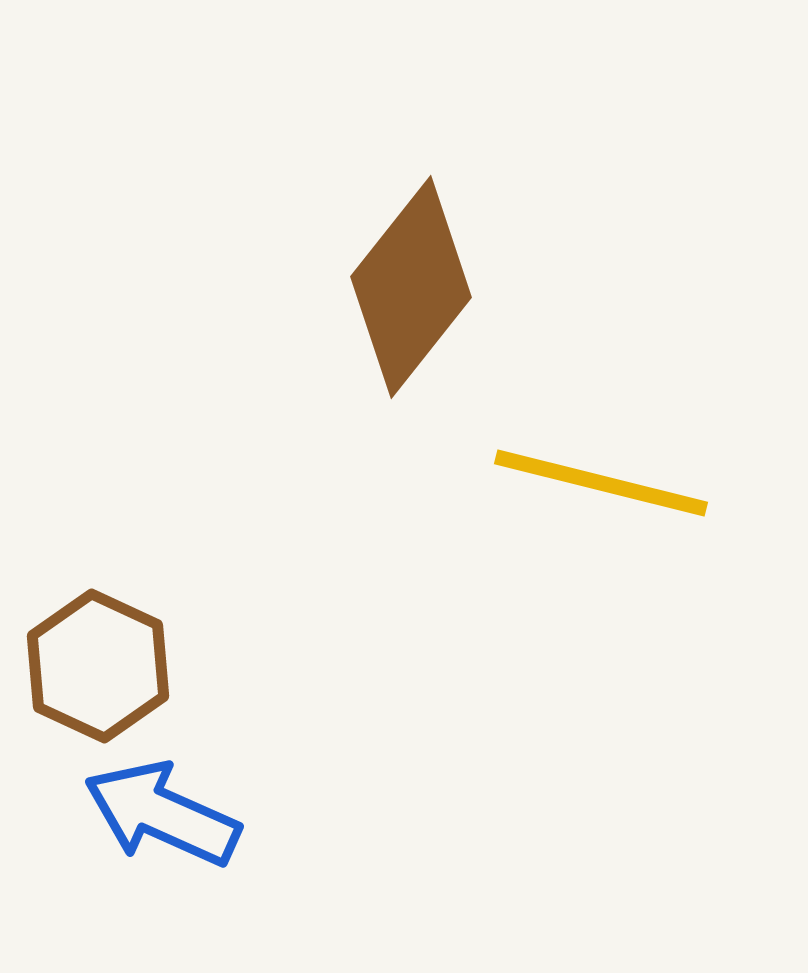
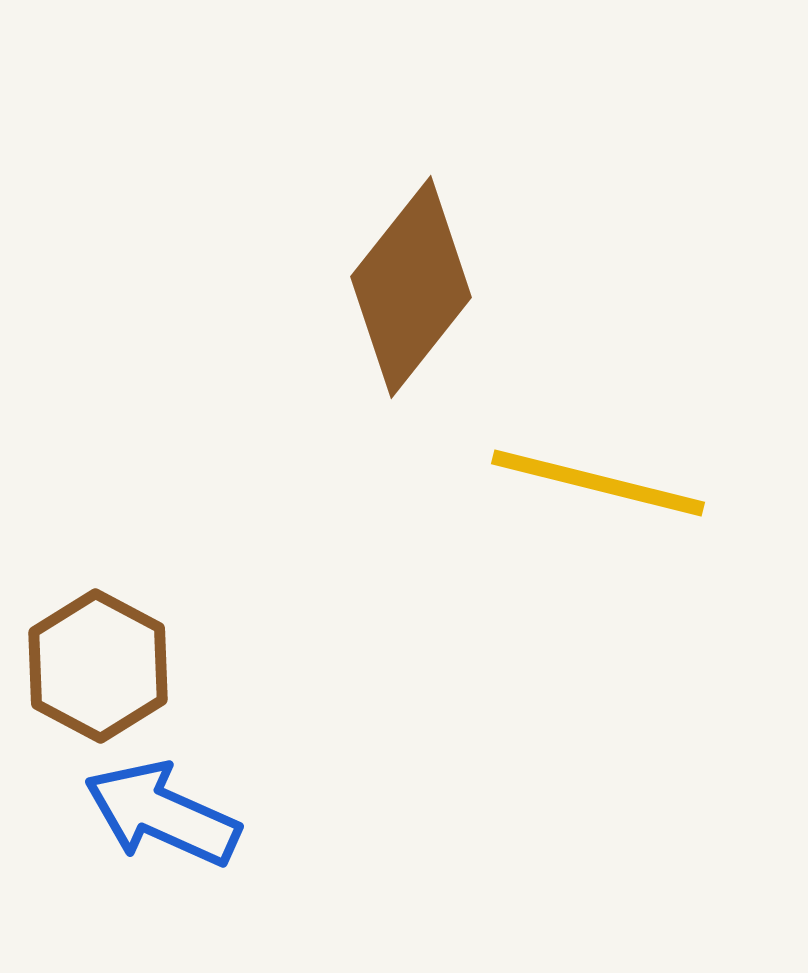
yellow line: moved 3 px left
brown hexagon: rotated 3 degrees clockwise
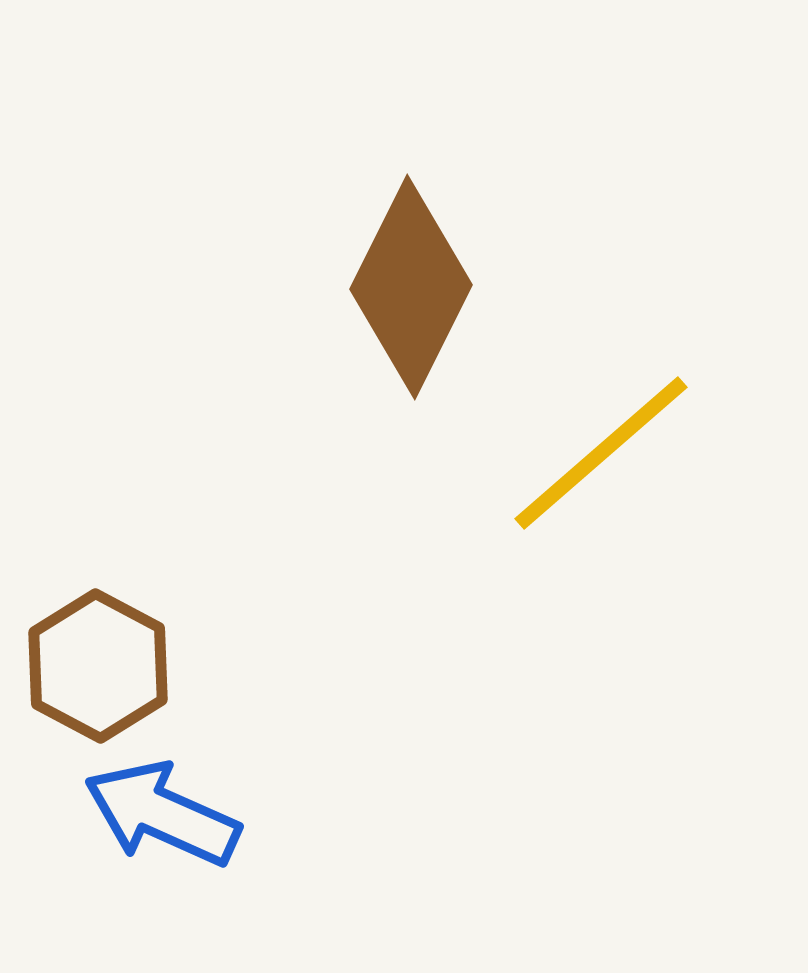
brown diamond: rotated 12 degrees counterclockwise
yellow line: moved 3 px right, 30 px up; rotated 55 degrees counterclockwise
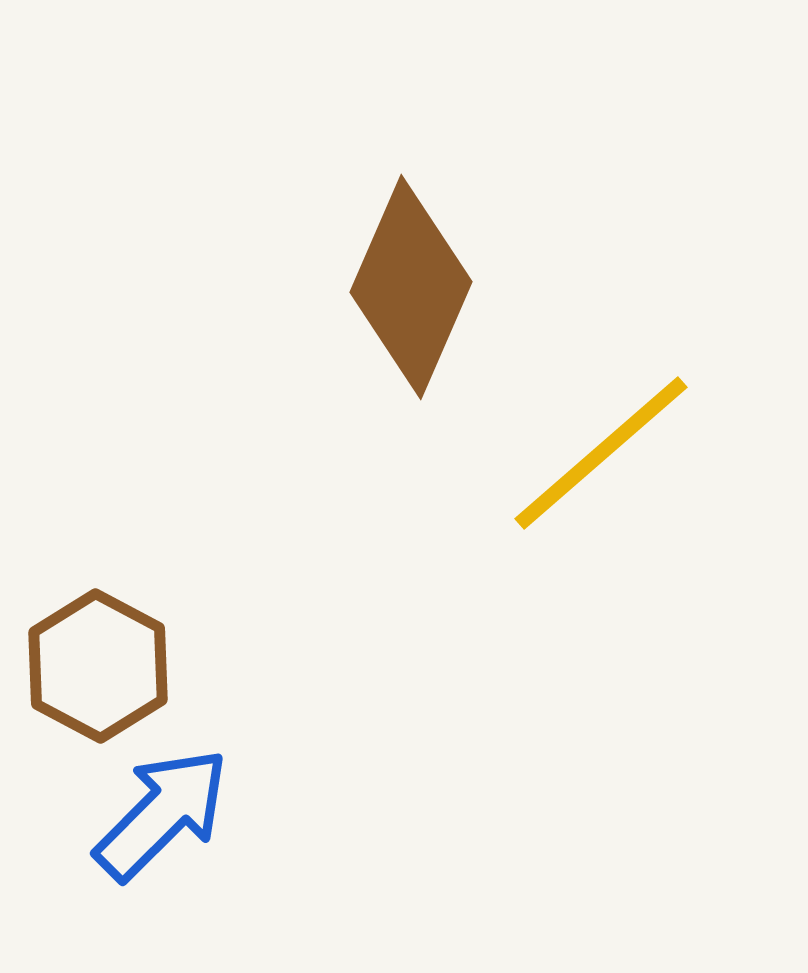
brown diamond: rotated 3 degrees counterclockwise
blue arrow: rotated 111 degrees clockwise
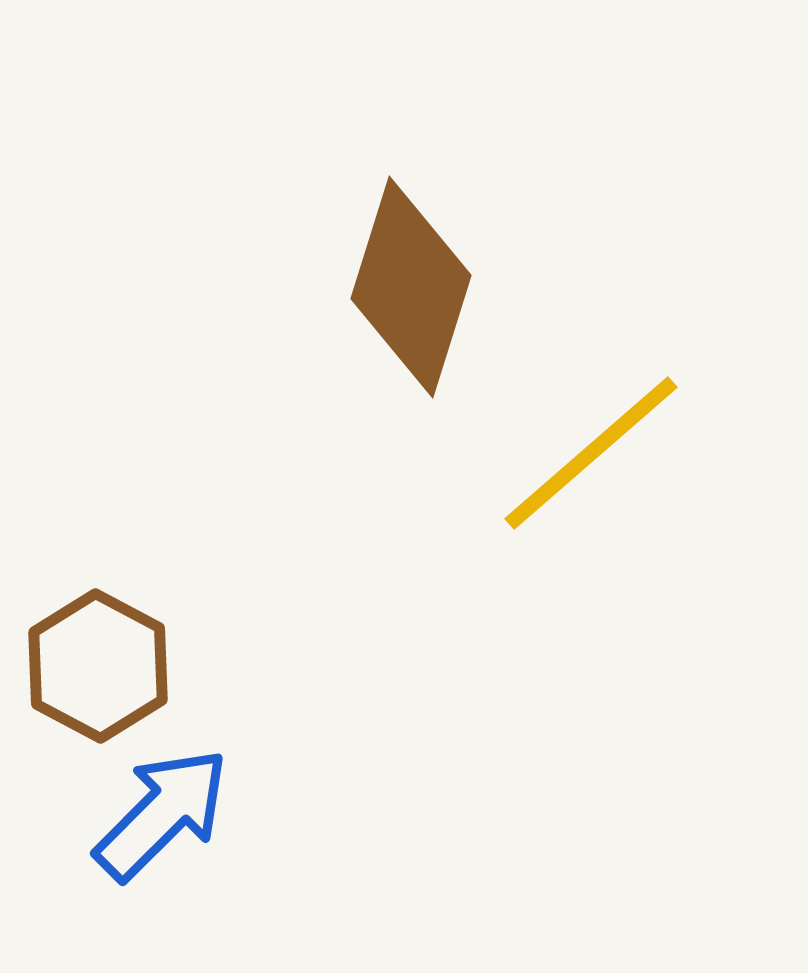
brown diamond: rotated 6 degrees counterclockwise
yellow line: moved 10 px left
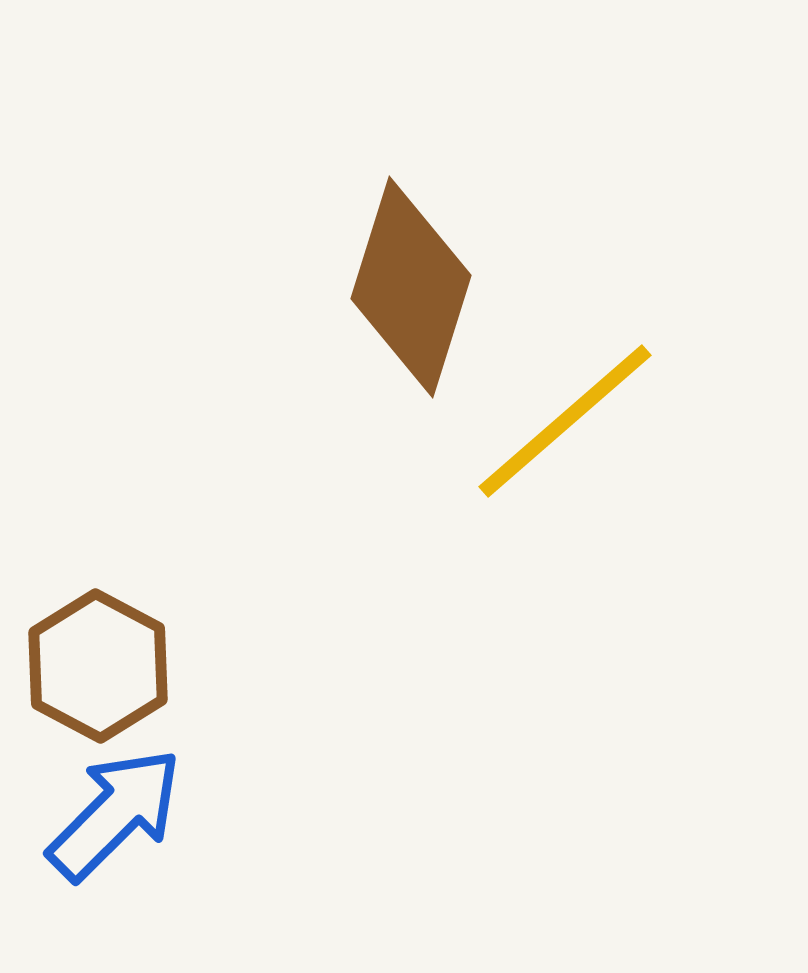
yellow line: moved 26 px left, 32 px up
blue arrow: moved 47 px left
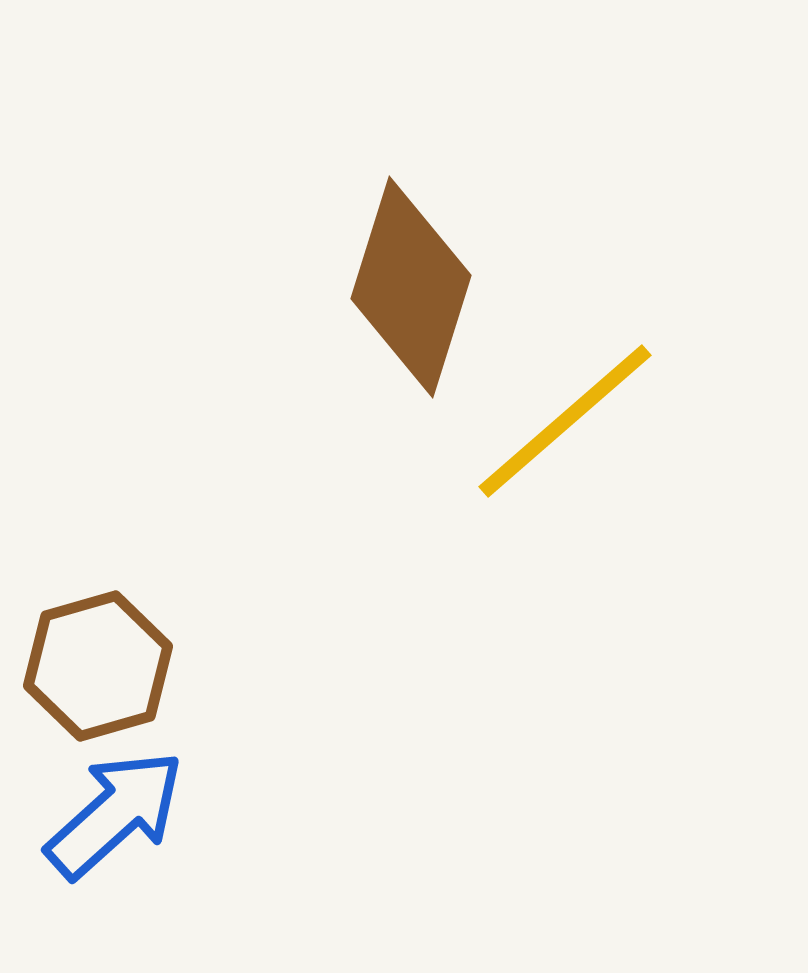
brown hexagon: rotated 16 degrees clockwise
blue arrow: rotated 3 degrees clockwise
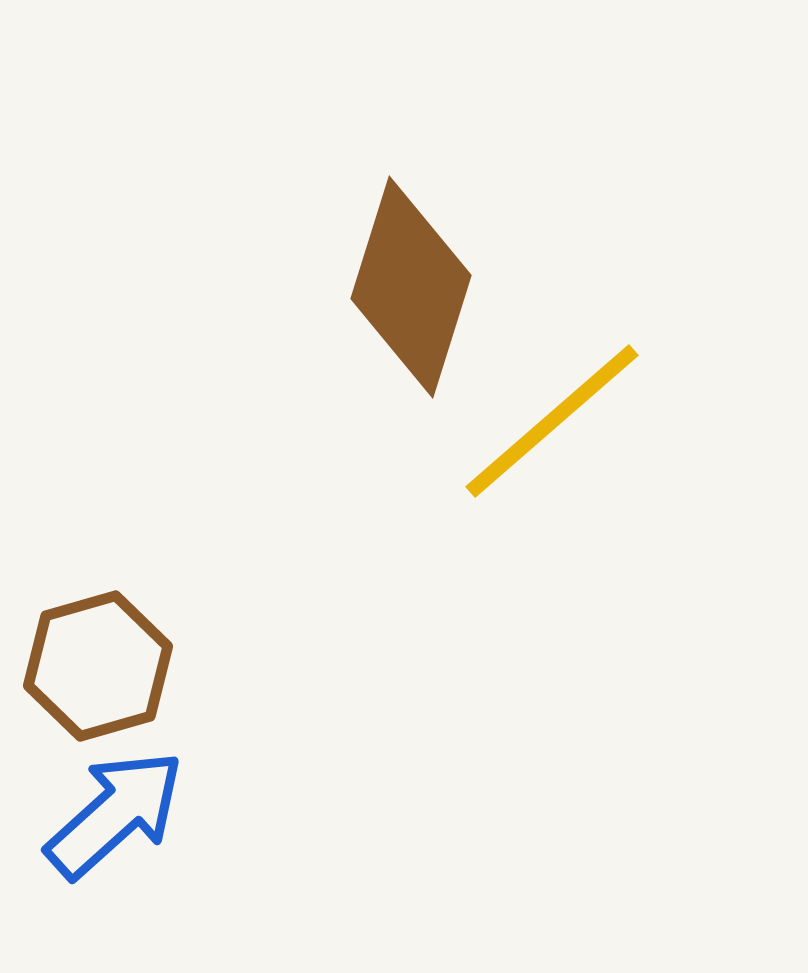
yellow line: moved 13 px left
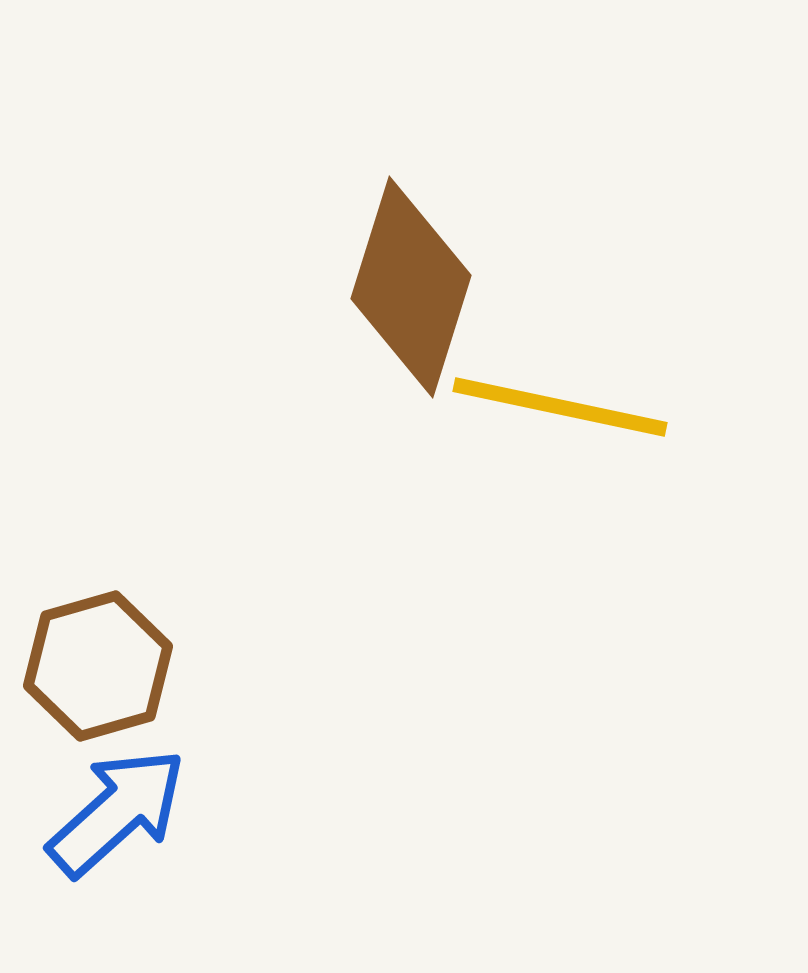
yellow line: moved 8 px right, 14 px up; rotated 53 degrees clockwise
blue arrow: moved 2 px right, 2 px up
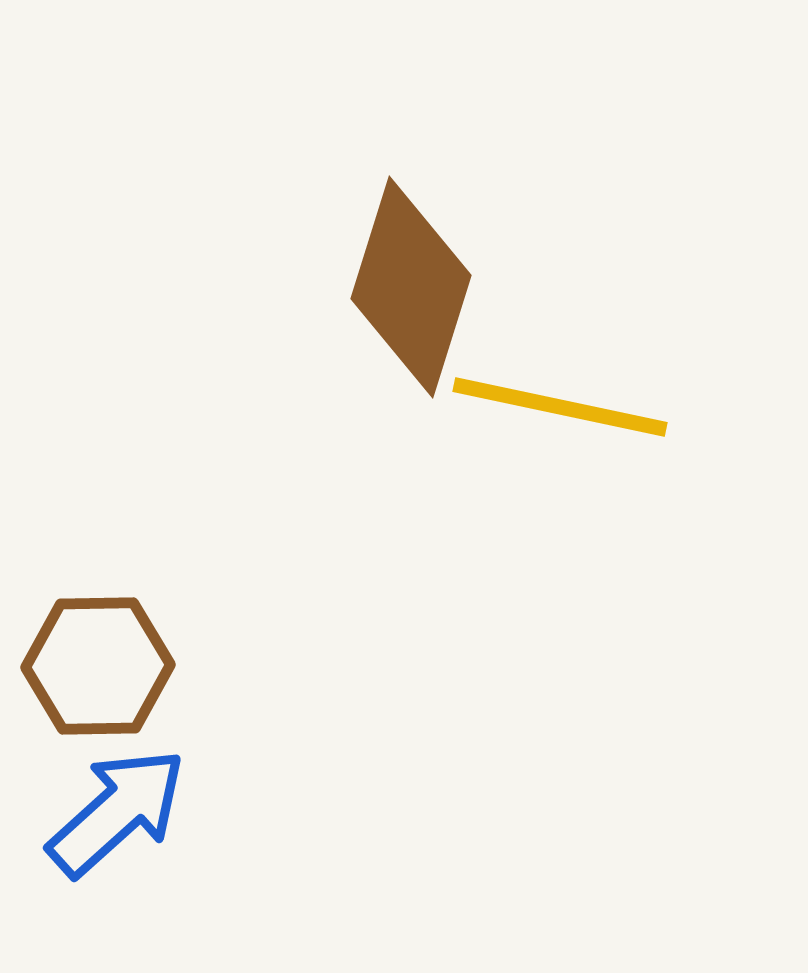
brown hexagon: rotated 15 degrees clockwise
